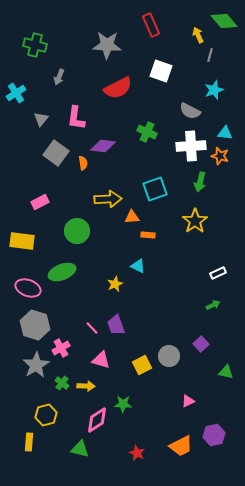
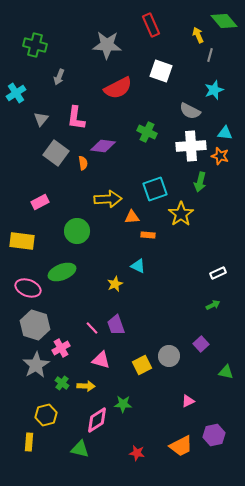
yellow star at (195, 221): moved 14 px left, 7 px up
red star at (137, 453): rotated 14 degrees counterclockwise
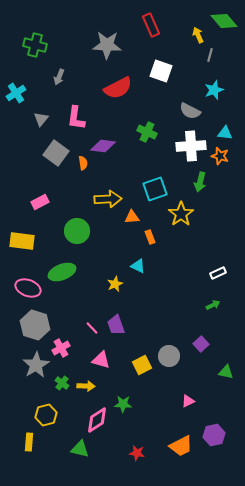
orange rectangle at (148, 235): moved 2 px right, 2 px down; rotated 64 degrees clockwise
